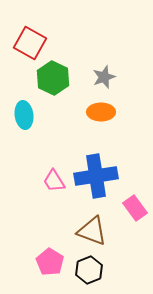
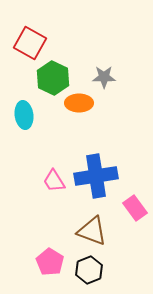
gray star: rotated 20 degrees clockwise
orange ellipse: moved 22 px left, 9 px up
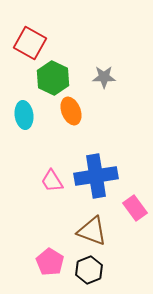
orange ellipse: moved 8 px left, 8 px down; rotated 68 degrees clockwise
pink trapezoid: moved 2 px left
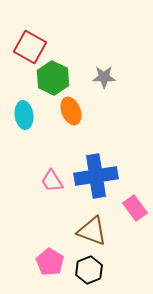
red square: moved 4 px down
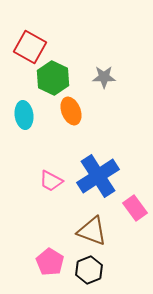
blue cross: moved 2 px right; rotated 24 degrees counterclockwise
pink trapezoid: moved 1 px left; rotated 30 degrees counterclockwise
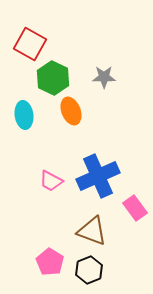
red square: moved 3 px up
blue cross: rotated 9 degrees clockwise
